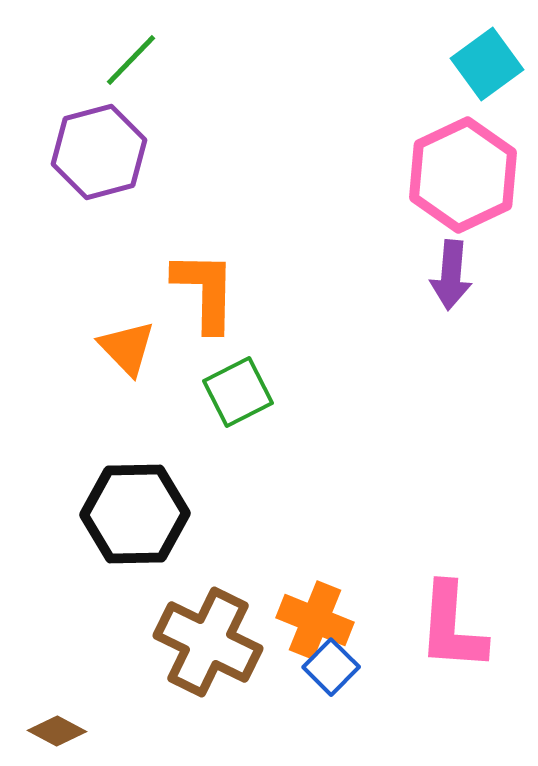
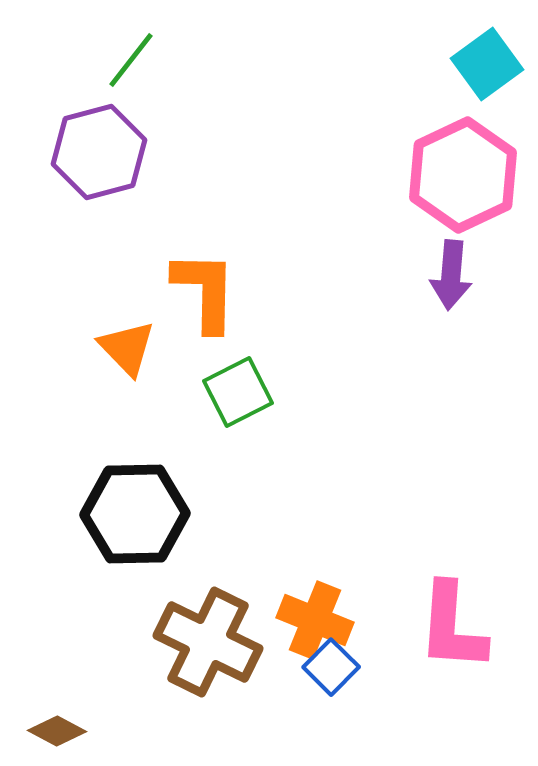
green line: rotated 6 degrees counterclockwise
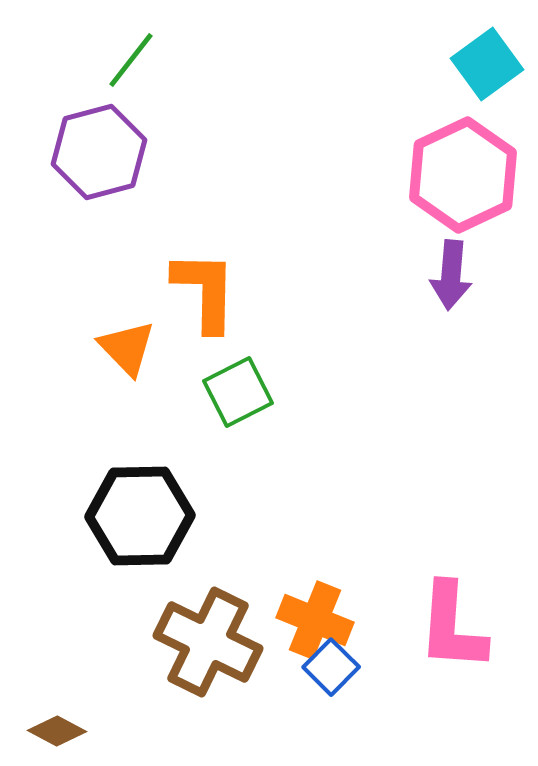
black hexagon: moved 5 px right, 2 px down
